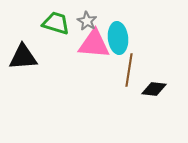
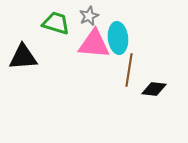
gray star: moved 2 px right, 5 px up; rotated 18 degrees clockwise
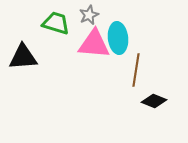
gray star: moved 1 px up
brown line: moved 7 px right
black diamond: moved 12 px down; rotated 15 degrees clockwise
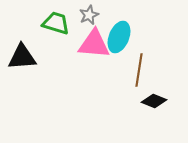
cyan ellipse: moved 1 px right, 1 px up; rotated 28 degrees clockwise
black triangle: moved 1 px left
brown line: moved 3 px right
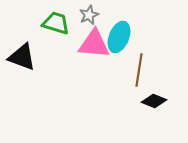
black triangle: rotated 24 degrees clockwise
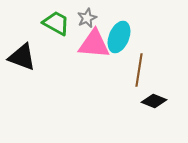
gray star: moved 2 px left, 3 px down
green trapezoid: rotated 12 degrees clockwise
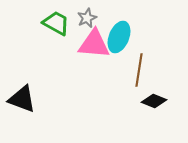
black triangle: moved 42 px down
